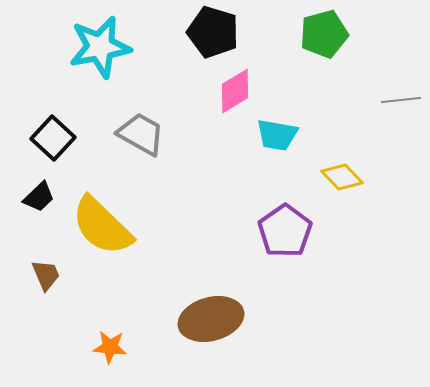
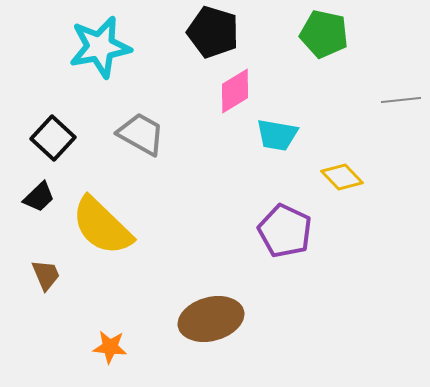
green pentagon: rotated 27 degrees clockwise
purple pentagon: rotated 12 degrees counterclockwise
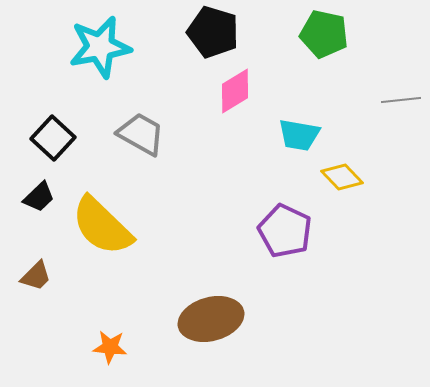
cyan trapezoid: moved 22 px right
brown trapezoid: moved 10 px left, 1 px down; rotated 68 degrees clockwise
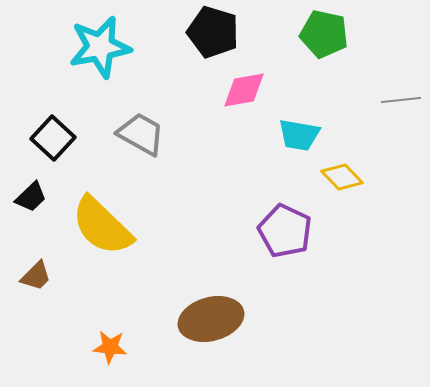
pink diamond: moved 9 px right, 1 px up; rotated 21 degrees clockwise
black trapezoid: moved 8 px left
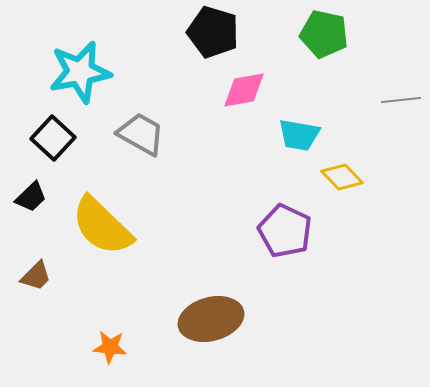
cyan star: moved 20 px left, 25 px down
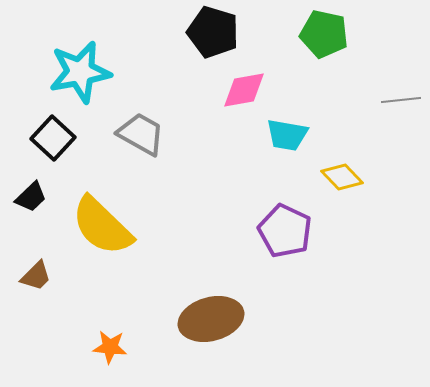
cyan trapezoid: moved 12 px left
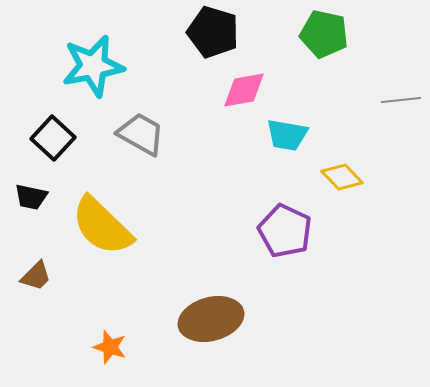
cyan star: moved 13 px right, 6 px up
black trapezoid: rotated 56 degrees clockwise
orange star: rotated 12 degrees clockwise
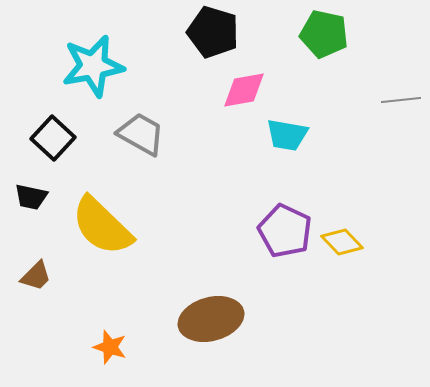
yellow diamond: moved 65 px down
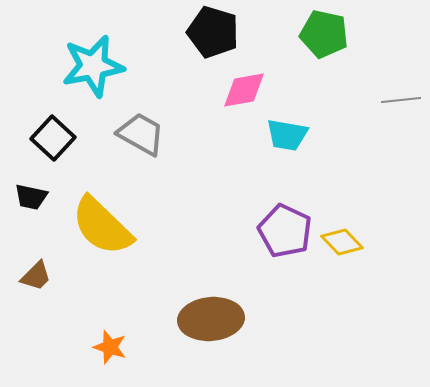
brown ellipse: rotated 10 degrees clockwise
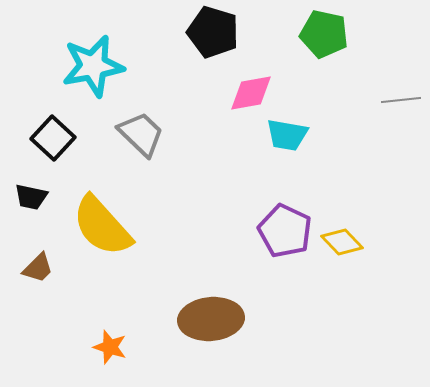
pink diamond: moved 7 px right, 3 px down
gray trapezoid: rotated 15 degrees clockwise
yellow semicircle: rotated 4 degrees clockwise
brown trapezoid: moved 2 px right, 8 px up
